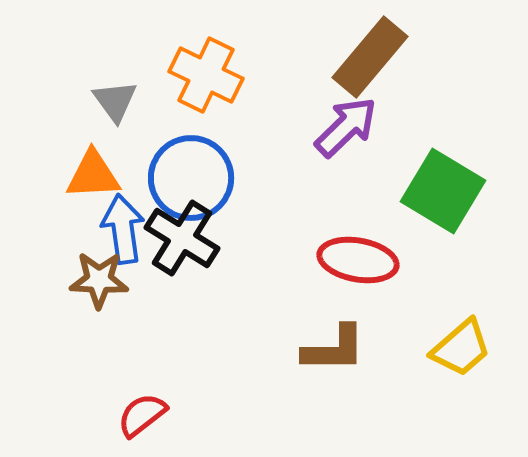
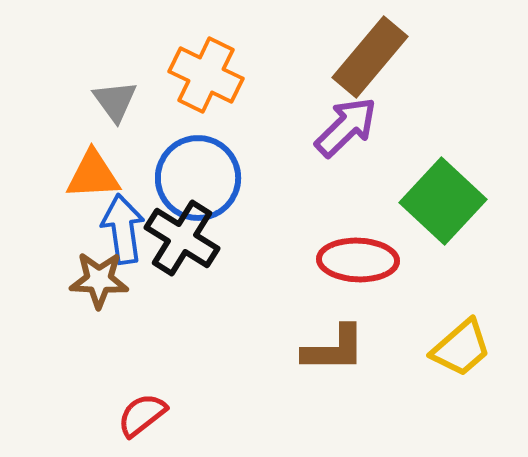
blue circle: moved 7 px right
green square: moved 10 px down; rotated 12 degrees clockwise
red ellipse: rotated 8 degrees counterclockwise
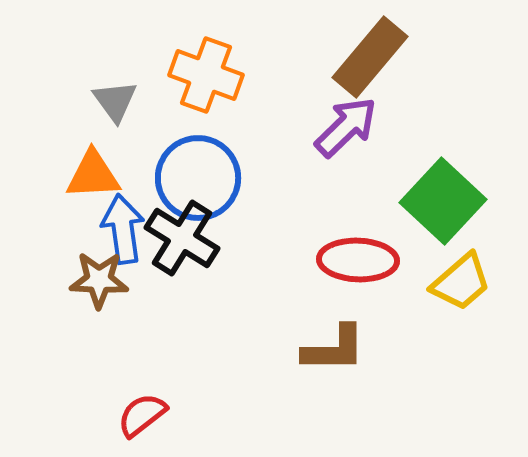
orange cross: rotated 6 degrees counterclockwise
yellow trapezoid: moved 66 px up
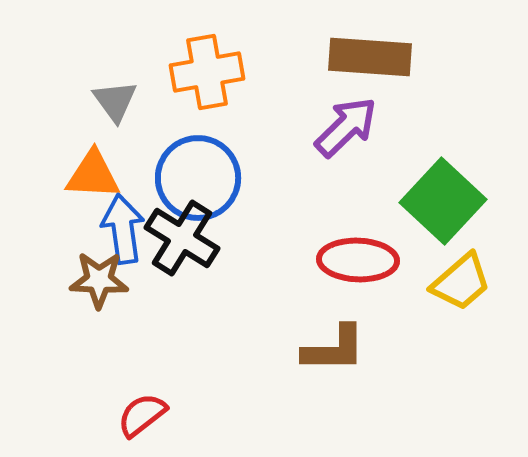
brown rectangle: rotated 54 degrees clockwise
orange cross: moved 1 px right, 3 px up; rotated 30 degrees counterclockwise
orange triangle: rotated 6 degrees clockwise
